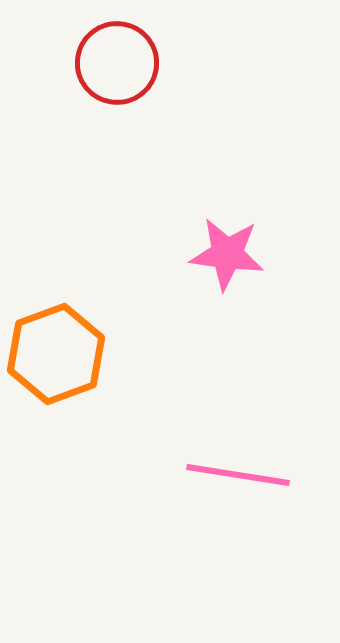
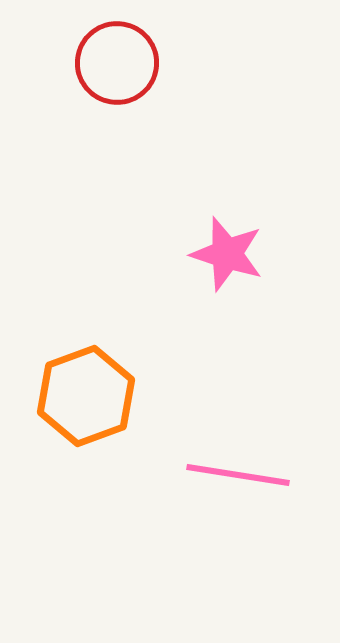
pink star: rotated 10 degrees clockwise
orange hexagon: moved 30 px right, 42 px down
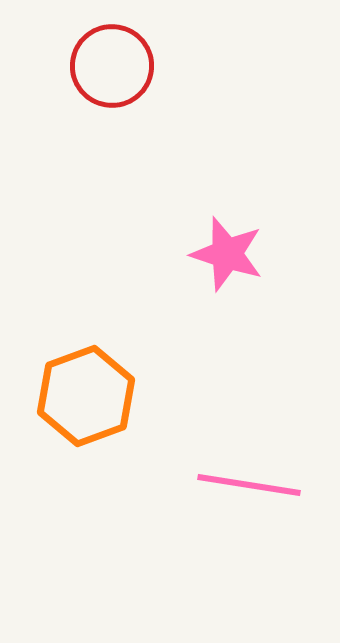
red circle: moved 5 px left, 3 px down
pink line: moved 11 px right, 10 px down
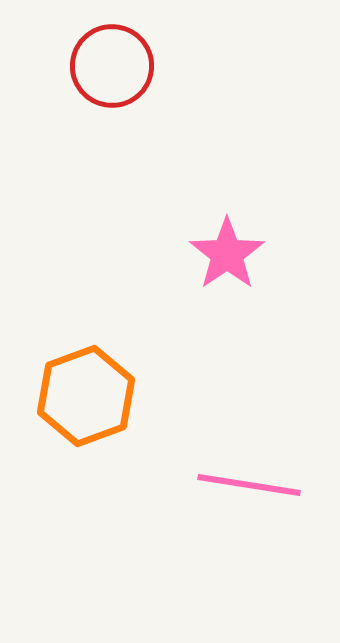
pink star: rotated 20 degrees clockwise
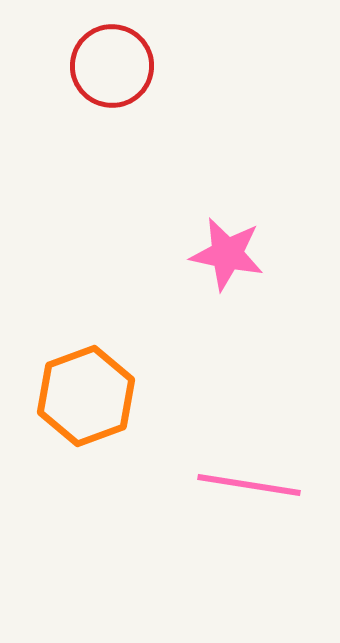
pink star: rotated 26 degrees counterclockwise
